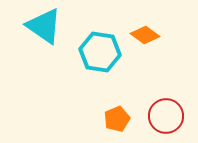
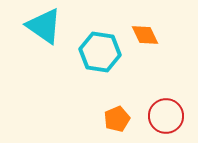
orange diamond: rotated 28 degrees clockwise
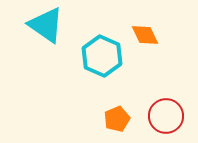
cyan triangle: moved 2 px right, 1 px up
cyan hexagon: moved 2 px right, 4 px down; rotated 15 degrees clockwise
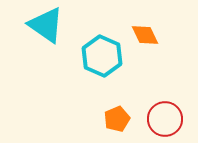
red circle: moved 1 px left, 3 px down
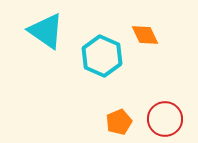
cyan triangle: moved 6 px down
orange pentagon: moved 2 px right, 3 px down
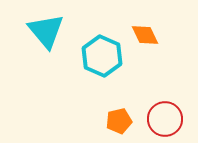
cyan triangle: rotated 15 degrees clockwise
orange pentagon: moved 1 px up; rotated 10 degrees clockwise
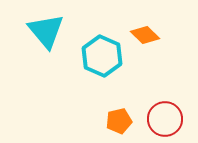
orange diamond: rotated 20 degrees counterclockwise
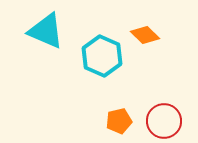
cyan triangle: rotated 27 degrees counterclockwise
red circle: moved 1 px left, 2 px down
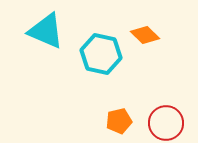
cyan hexagon: moved 1 px left, 2 px up; rotated 12 degrees counterclockwise
red circle: moved 2 px right, 2 px down
